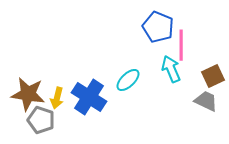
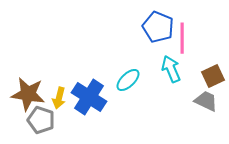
pink line: moved 1 px right, 7 px up
yellow arrow: moved 2 px right
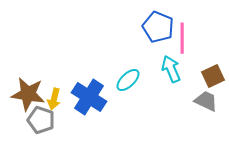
yellow arrow: moved 5 px left, 1 px down
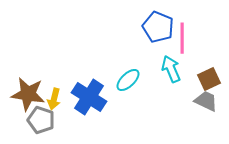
brown square: moved 4 px left, 3 px down
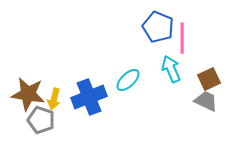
blue cross: rotated 36 degrees clockwise
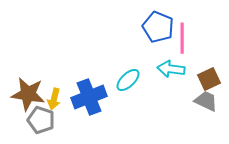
cyan arrow: rotated 60 degrees counterclockwise
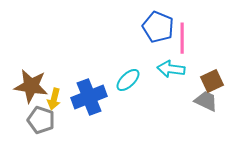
brown square: moved 3 px right, 2 px down
brown star: moved 3 px right, 8 px up
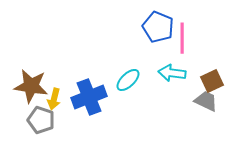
cyan arrow: moved 1 px right, 4 px down
